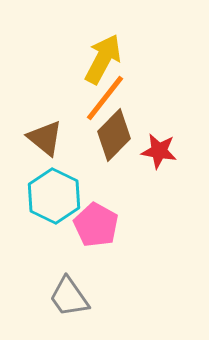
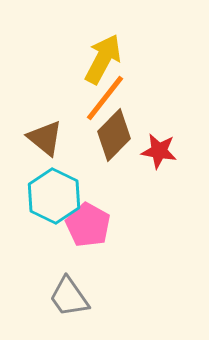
pink pentagon: moved 8 px left
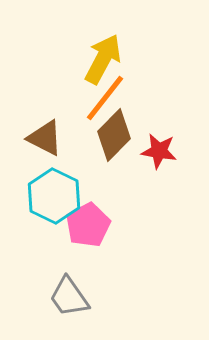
brown triangle: rotated 12 degrees counterclockwise
pink pentagon: rotated 15 degrees clockwise
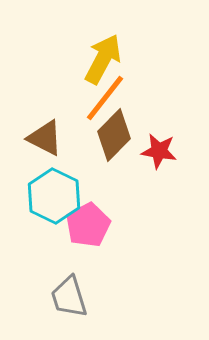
gray trapezoid: rotated 18 degrees clockwise
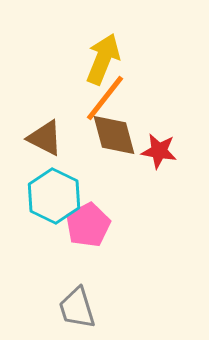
yellow arrow: rotated 6 degrees counterclockwise
brown diamond: rotated 60 degrees counterclockwise
gray trapezoid: moved 8 px right, 11 px down
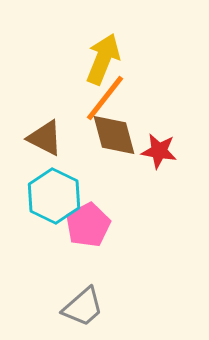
gray trapezoid: moved 6 px right, 1 px up; rotated 114 degrees counterclockwise
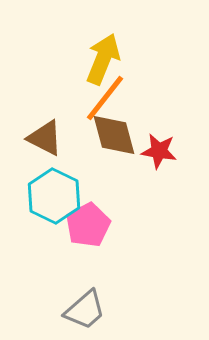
gray trapezoid: moved 2 px right, 3 px down
